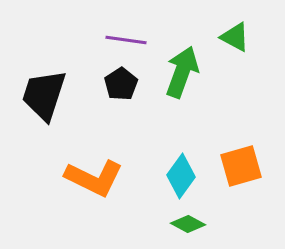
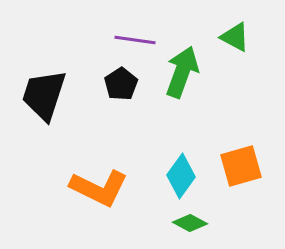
purple line: moved 9 px right
orange L-shape: moved 5 px right, 10 px down
green diamond: moved 2 px right, 1 px up
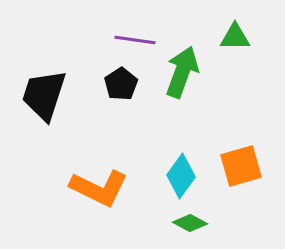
green triangle: rotated 28 degrees counterclockwise
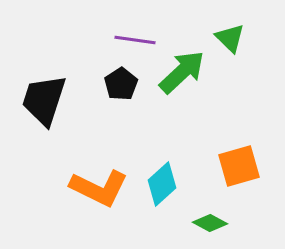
green triangle: moved 5 px left, 1 px down; rotated 44 degrees clockwise
green arrow: rotated 27 degrees clockwise
black trapezoid: moved 5 px down
orange square: moved 2 px left
cyan diamond: moved 19 px left, 8 px down; rotated 12 degrees clockwise
green diamond: moved 20 px right
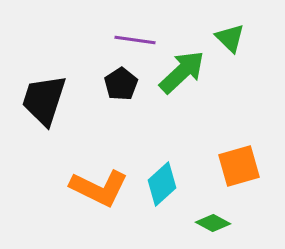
green diamond: moved 3 px right
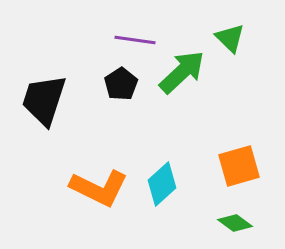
green diamond: moved 22 px right; rotated 8 degrees clockwise
